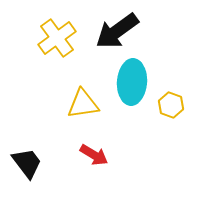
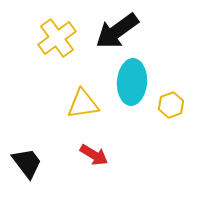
yellow hexagon: rotated 20 degrees clockwise
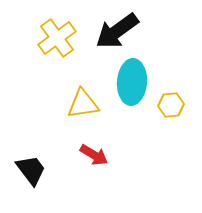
yellow hexagon: rotated 15 degrees clockwise
black trapezoid: moved 4 px right, 7 px down
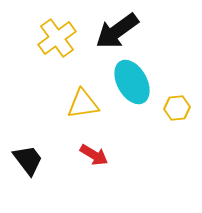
cyan ellipse: rotated 33 degrees counterclockwise
yellow hexagon: moved 6 px right, 3 px down
black trapezoid: moved 3 px left, 10 px up
